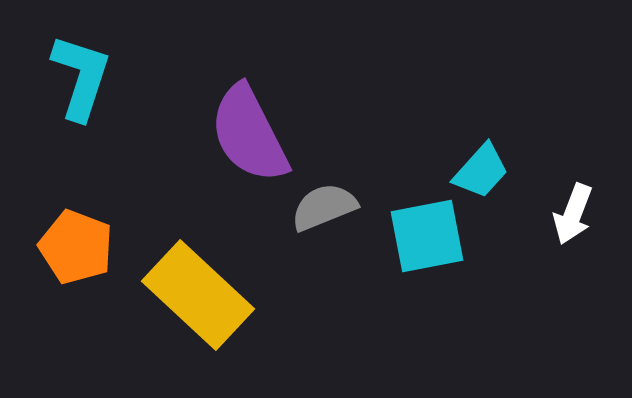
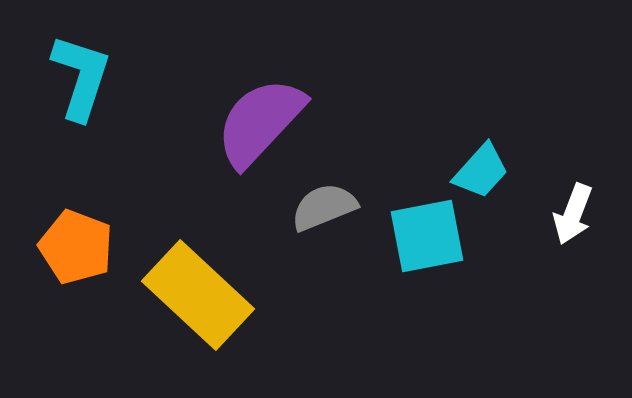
purple semicircle: moved 11 px right, 12 px up; rotated 70 degrees clockwise
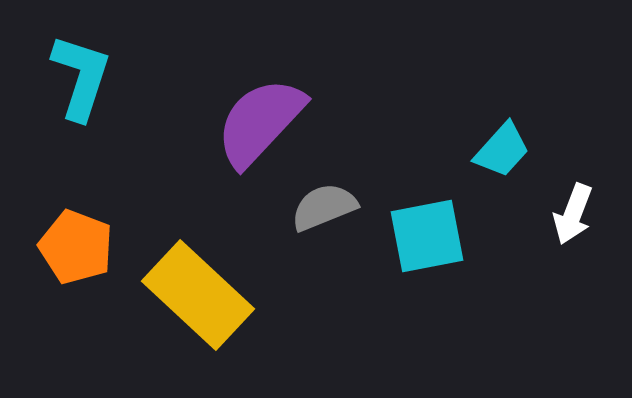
cyan trapezoid: moved 21 px right, 21 px up
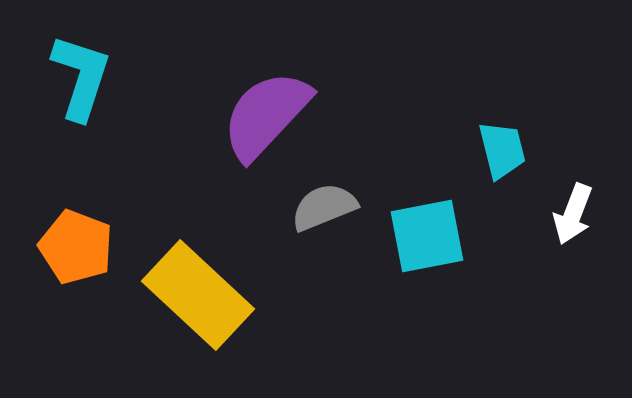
purple semicircle: moved 6 px right, 7 px up
cyan trapezoid: rotated 56 degrees counterclockwise
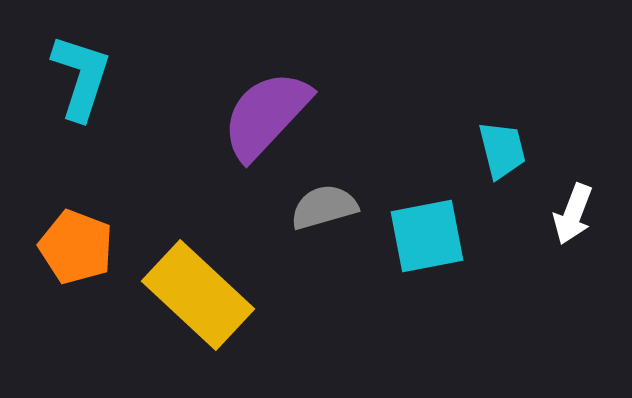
gray semicircle: rotated 6 degrees clockwise
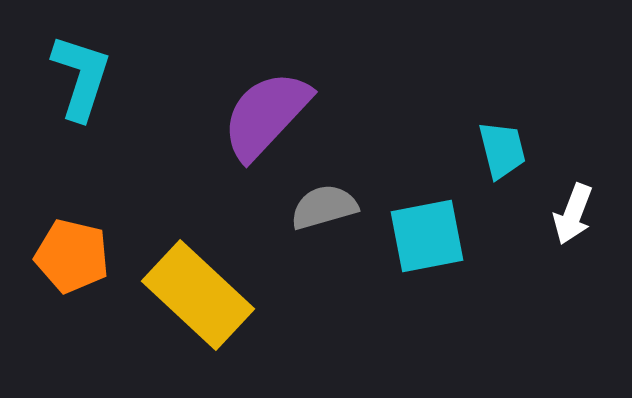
orange pentagon: moved 4 px left, 9 px down; rotated 8 degrees counterclockwise
